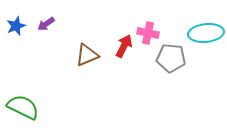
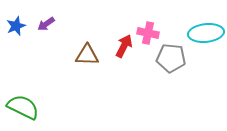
brown triangle: rotated 25 degrees clockwise
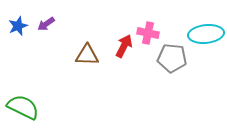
blue star: moved 2 px right
cyan ellipse: moved 1 px down
gray pentagon: moved 1 px right
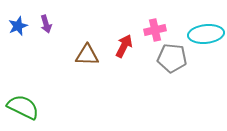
purple arrow: rotated 72 degrees counterclockwise
pink cross: moved 7 px right, 3 px up; rotated 25 degrees counterclockwise
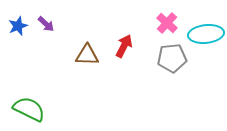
purple arrow: rotated 30 degrees counterclockwise
pink cross: moved 12 px right, 7 px up; rotated 35 degrees counterclockwise
gray pentagon: rotated 12 degrees counterclockwise
green semicircle: moved 6 px right, 2 px down
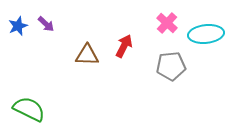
gray pentagon: moved 1 px left, 8 px down
